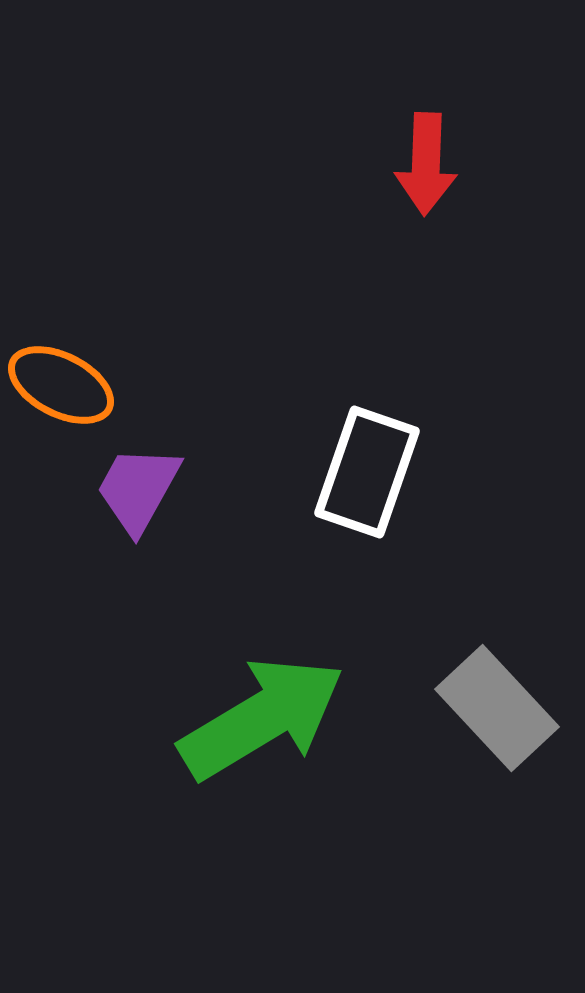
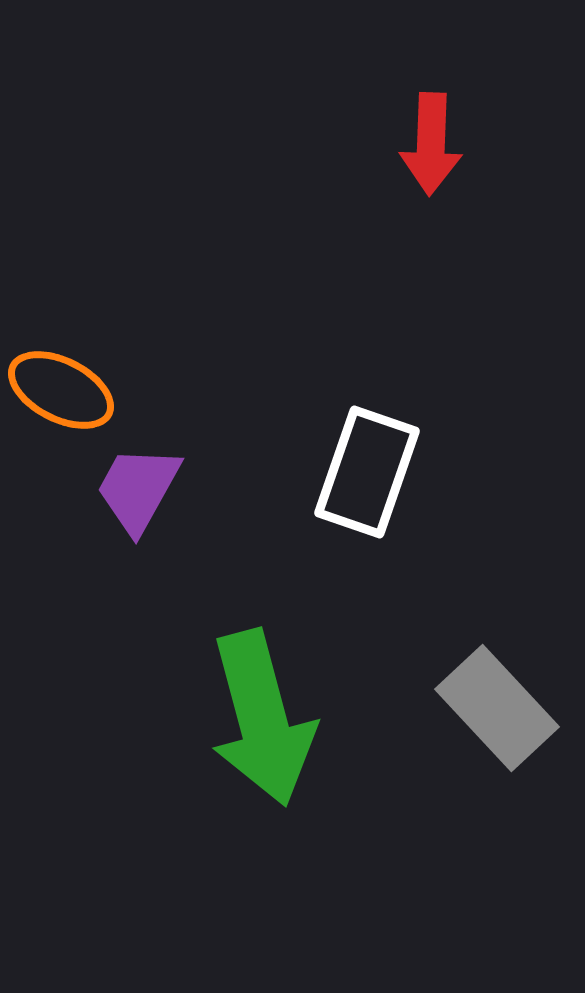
red arrow: moved 5 px right, 20 px up
orange ellipse: moved 5 px down
green arrow: rotated 106 degrees clockwise
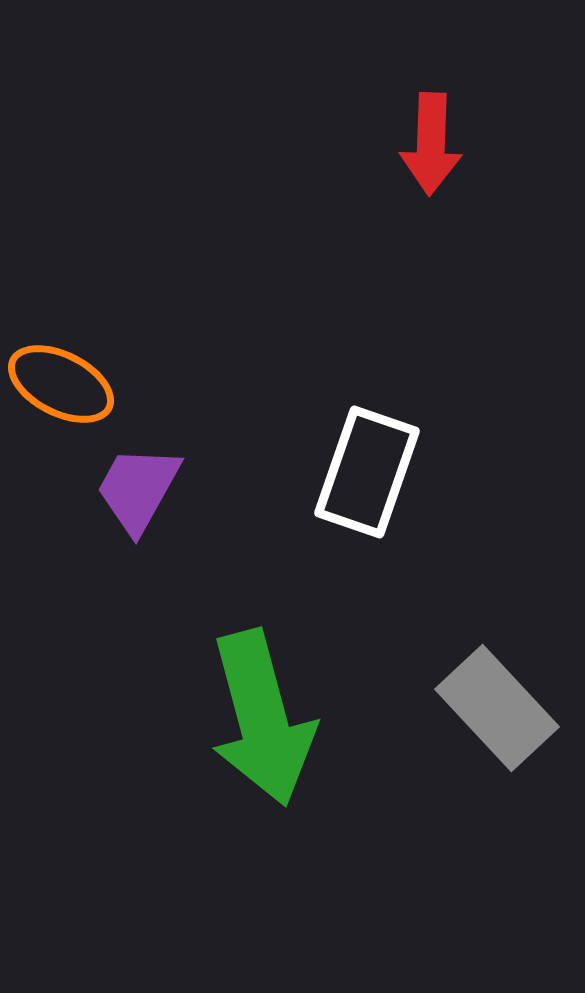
orange ellipse: moved 6 px up
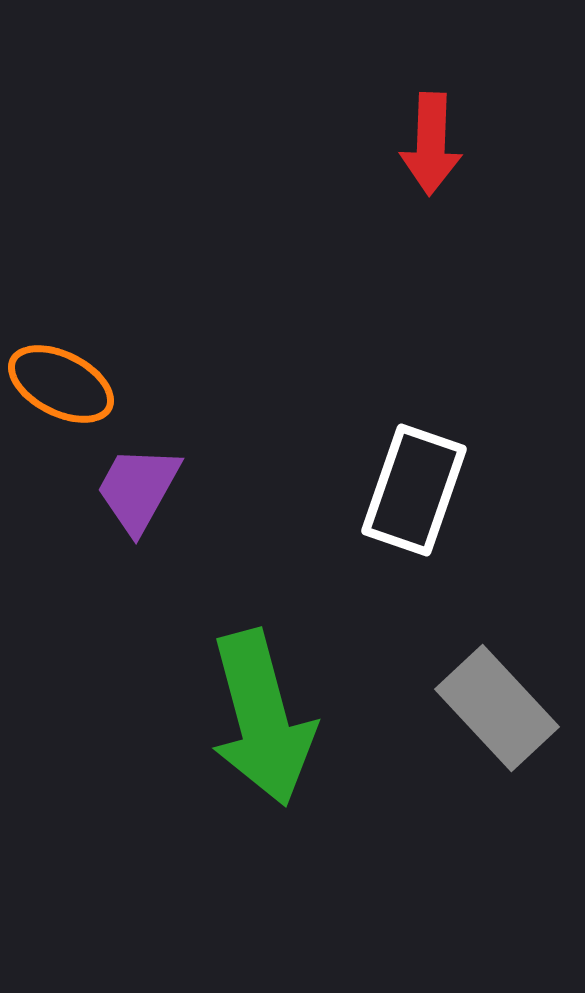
white rectangle: moved 47 px right, 18 px down
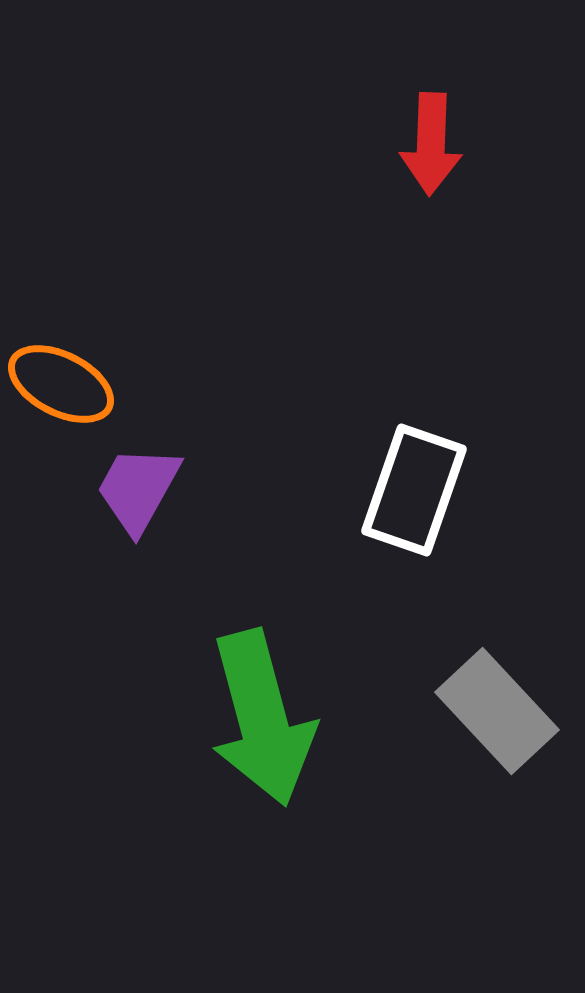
gray rectangle: moved 3 px down
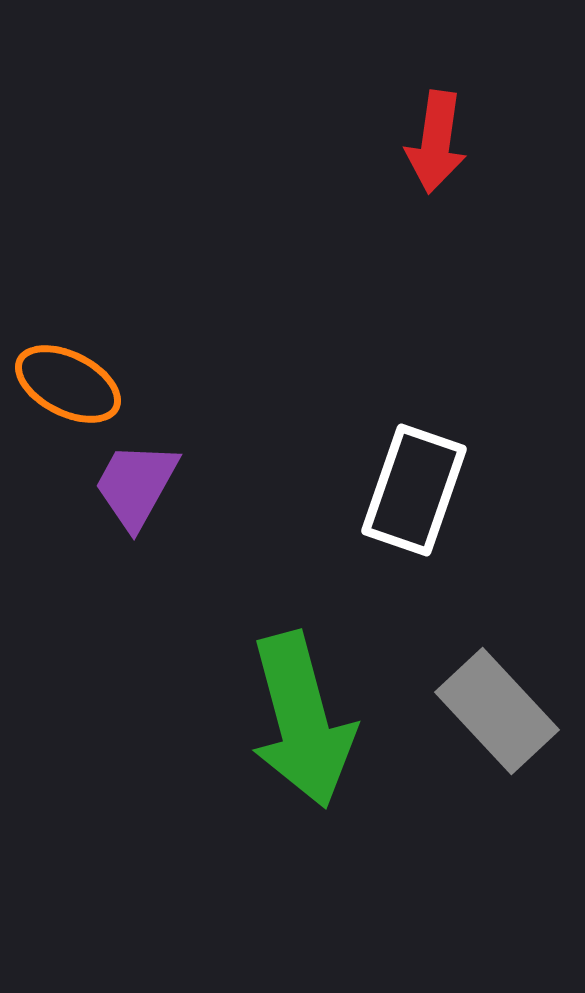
red arrow: moved 5 px right, 2 px up; rotated 6 degrees clockwise
orange ellipse: moved 7 px right
purple trapezoid: moved 2 px left, 4 px up
green arrow: moved 40 px right, 2 px down
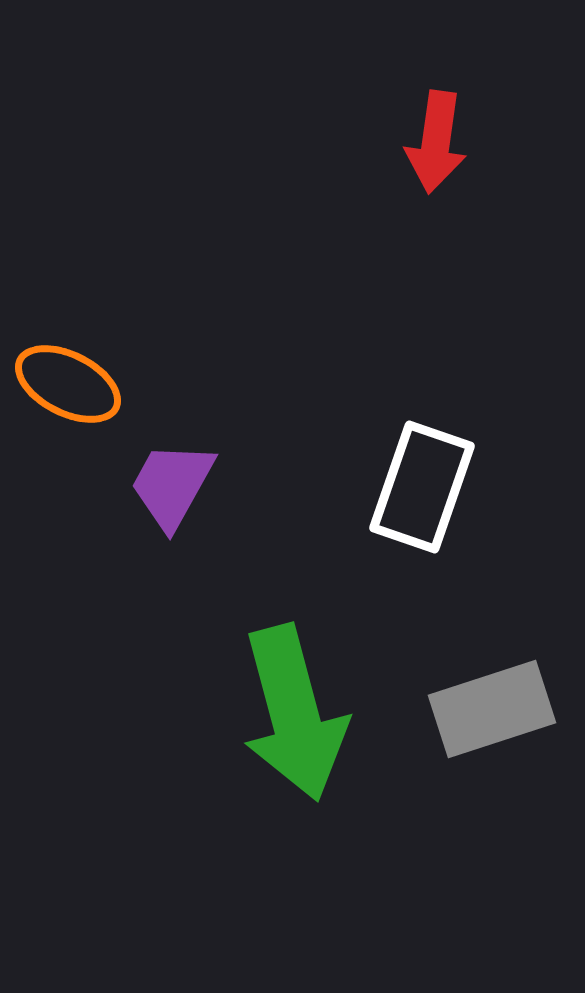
purple trapezoid: moved 36 px right
white rectangle: moved 8 px right, 3 px up
gray rectangle: moved 5 px left, 2 px up; rotated 65 degrees counterclockwise
green arrow: moved 8 px left, 7 px up
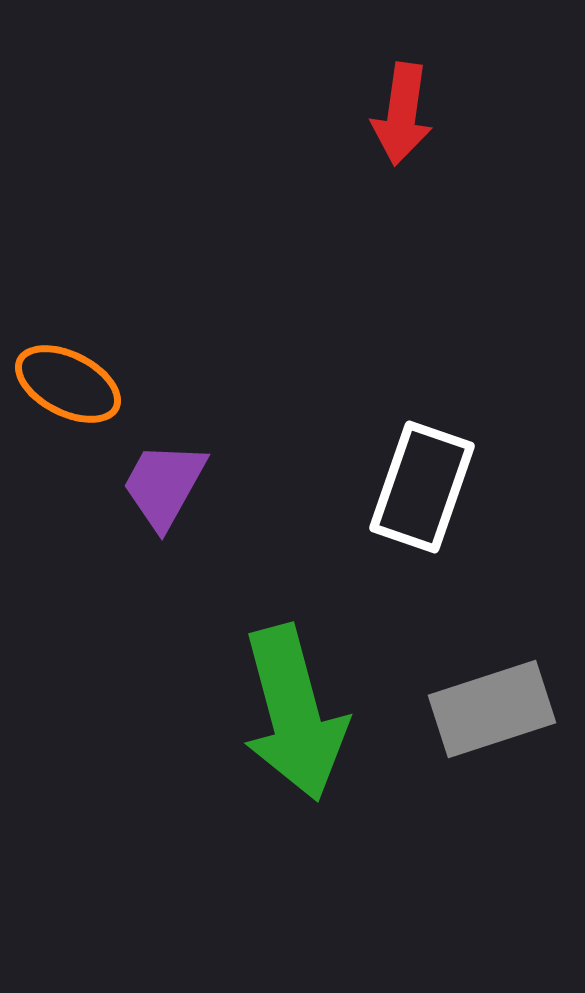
red arrow: moved 34 px left, 28 px up
purple trapezoid: moved 8 px left
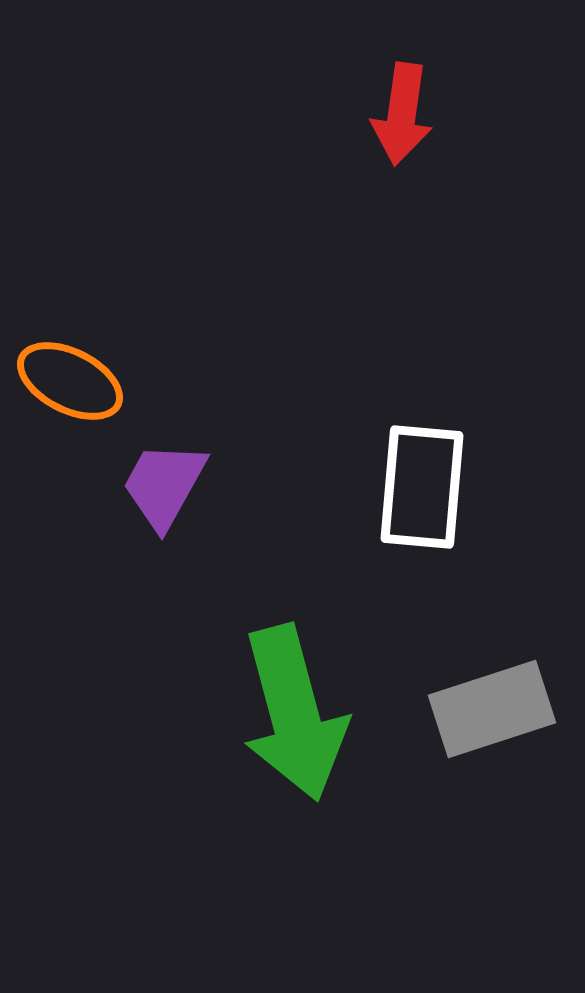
orange ellipse: moved 2 px right, 3 px up
white rectangle: rotated 14 degrees counterclockwise
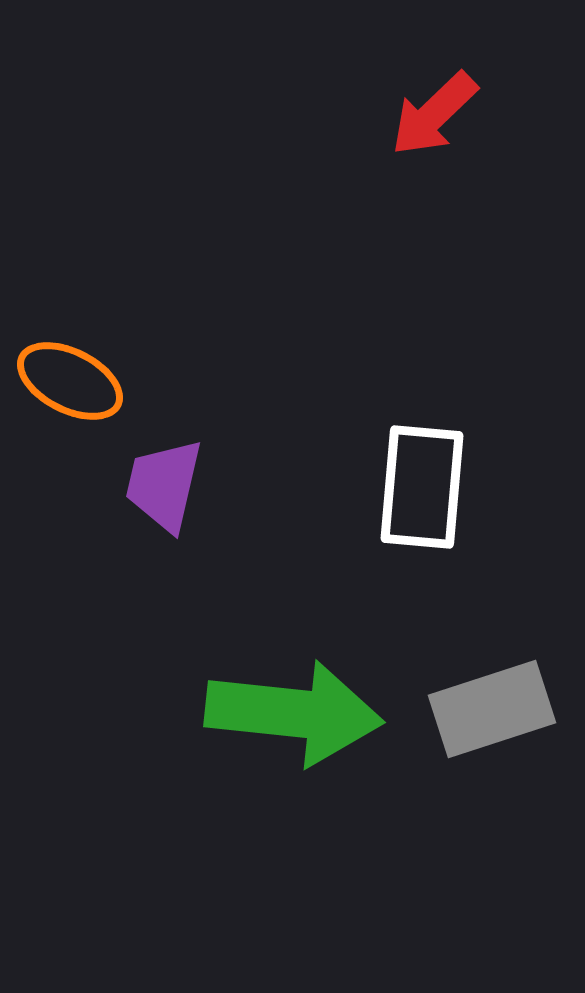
red arrow: moved 32 px right; rotated 38 degrees clockwise
purple trapezoid: rotated 16 degrees counterclockwise
green arrow: rotated 69 degrees counterclockwise
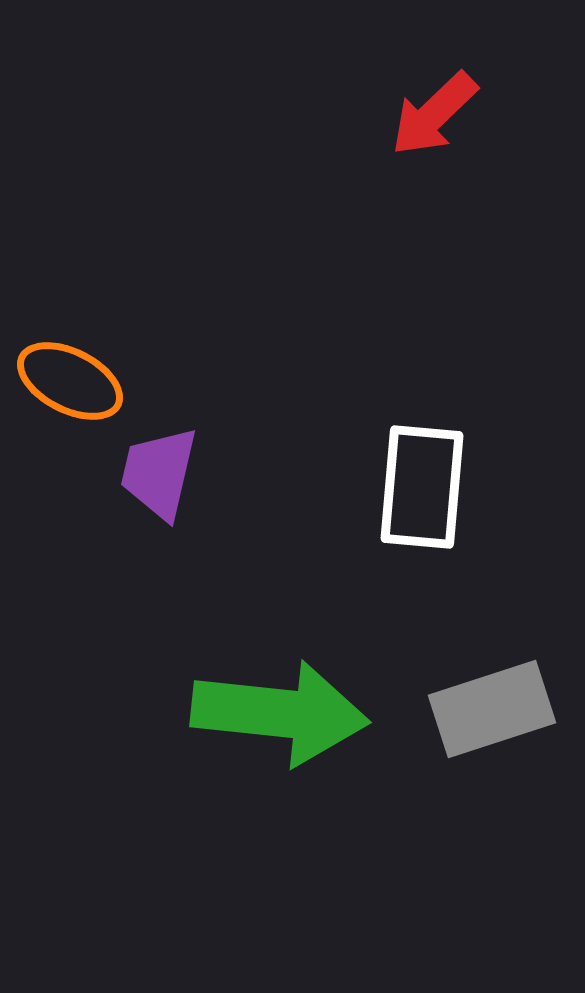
purple trapezoid: moved 5 px left, 12 px up
green arrow: moved 14 px left
